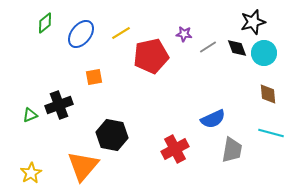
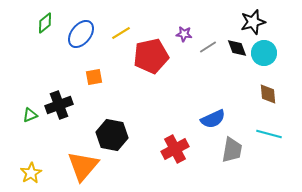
cyan line: moved 2 px left, 1 px down
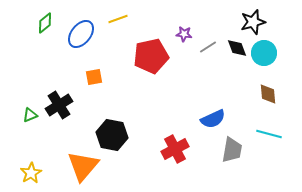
yellow line: moved 3 px left, 14 px up; rotated 12 degrees clockwise
black cross: rotated 12 degrees counterclockwise
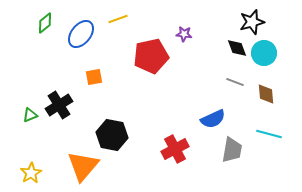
black star: moved 1 px left
gray line: moved 27 px right, 35 px down; rotated 54 degrees clockwise
brown diamond: moved 2 px left
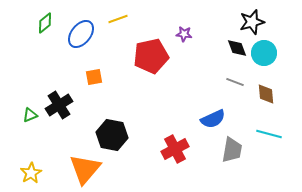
orange triangle: moved 2 px right, 3 px down
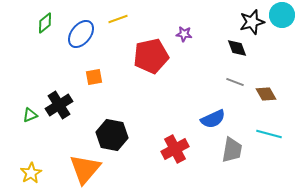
cyan circle: moved 18 px right, 38 px up
brown diamond: rotated 25 degrees counterclockwise
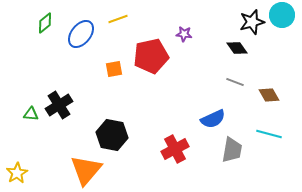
black diamond: rotated 15 degrees counterclockwise
orange square: moved 20 px right, 8 px up
brown diamond: moved 3 px right, 1 px down
green triangle: moved 1 px right, 1 px up; rotated 28 degrees clockwise
orange triangle: moved 1 px right, 1 px down
yellow star: moved 14 px left
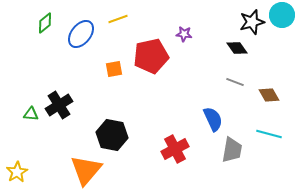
blue semicircle: rotated 90 degrees counterclockwise
yellow star: moved 1 px up
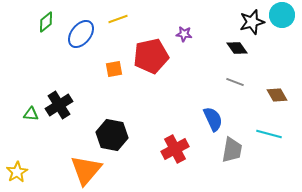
green diamond: moved 1 px right, 1 px up
brown diamond: moved 8 px right
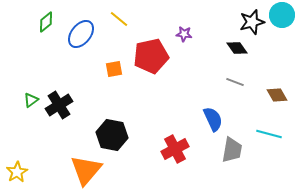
yellow line: moved 1 px right; rotated 60 degrees clockwise
green triangle: moved 14 px up; rotated 42 degrees counterclockwise
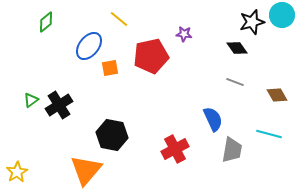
blue ellipse: moved 8 px right, 12 px down
orange square: moved 4 px left, 1 px up
